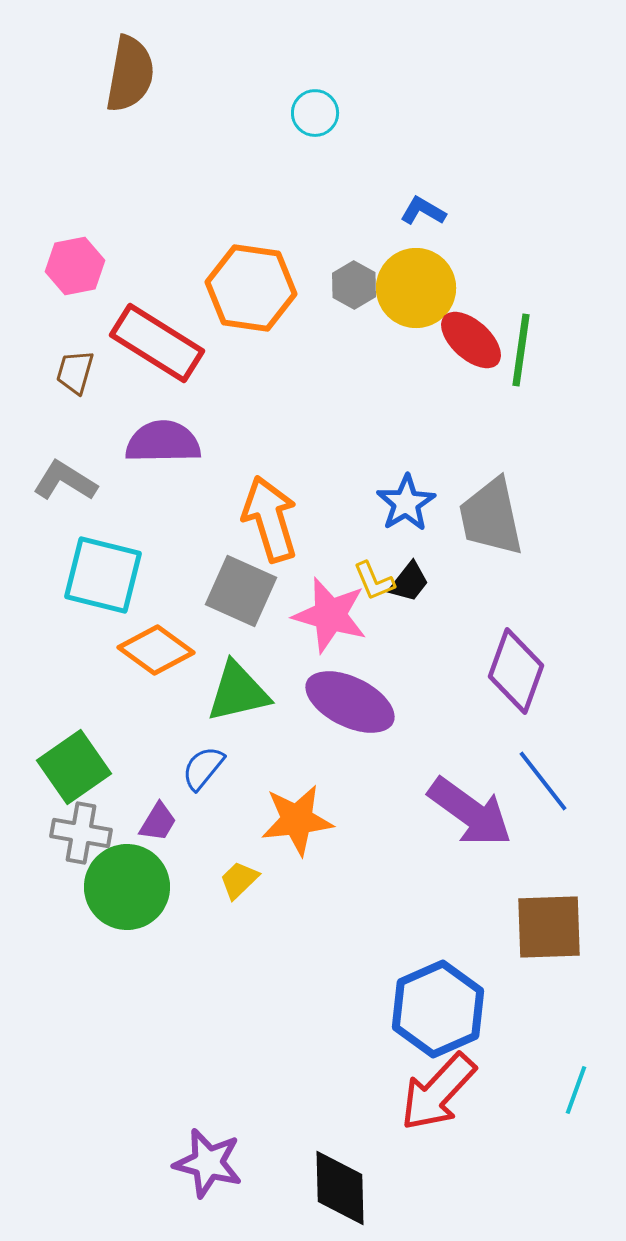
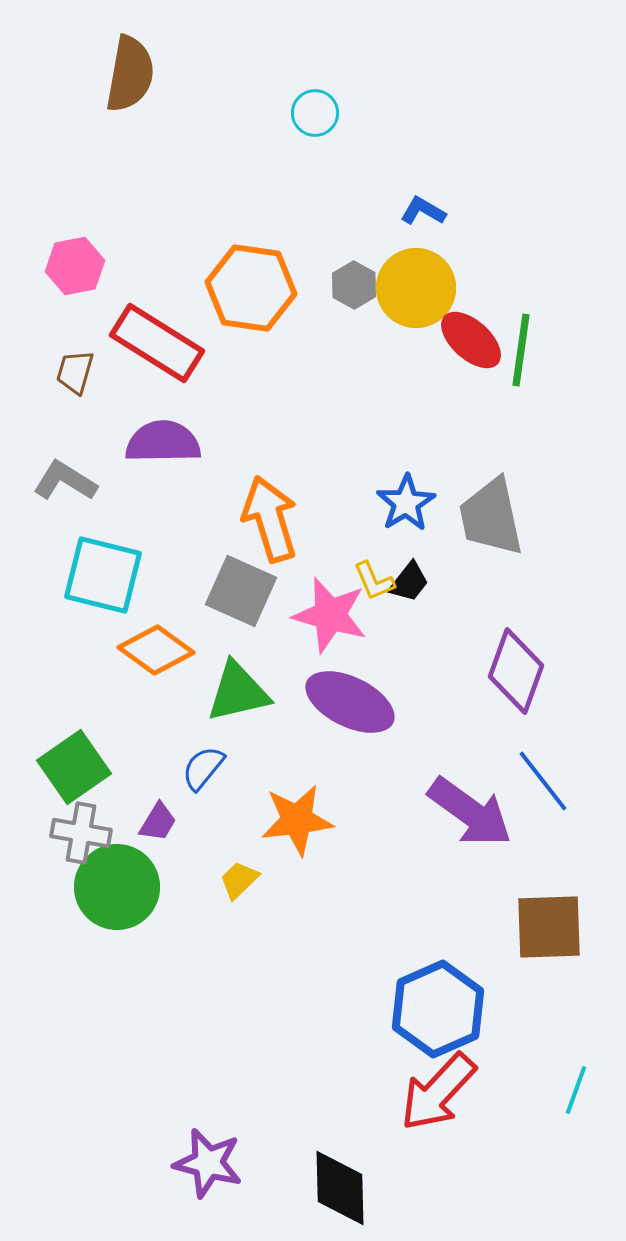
green circle: moved 10 px left
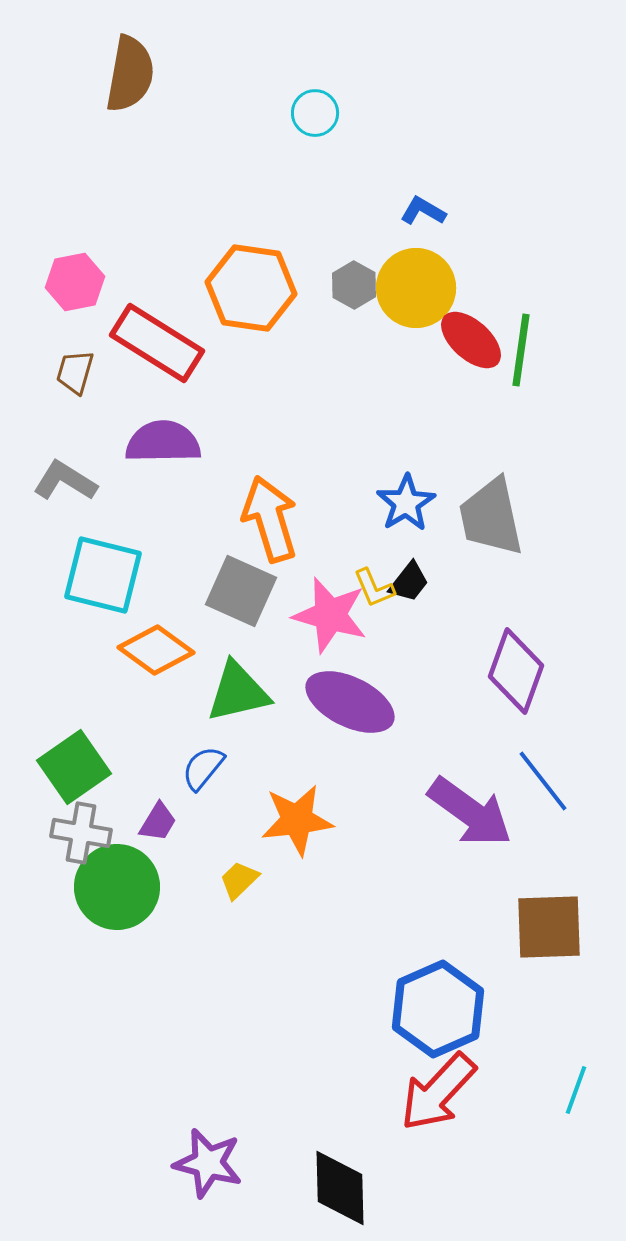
pink hexagon: moved 16 px down
yellow L-shape: moved 7 px down
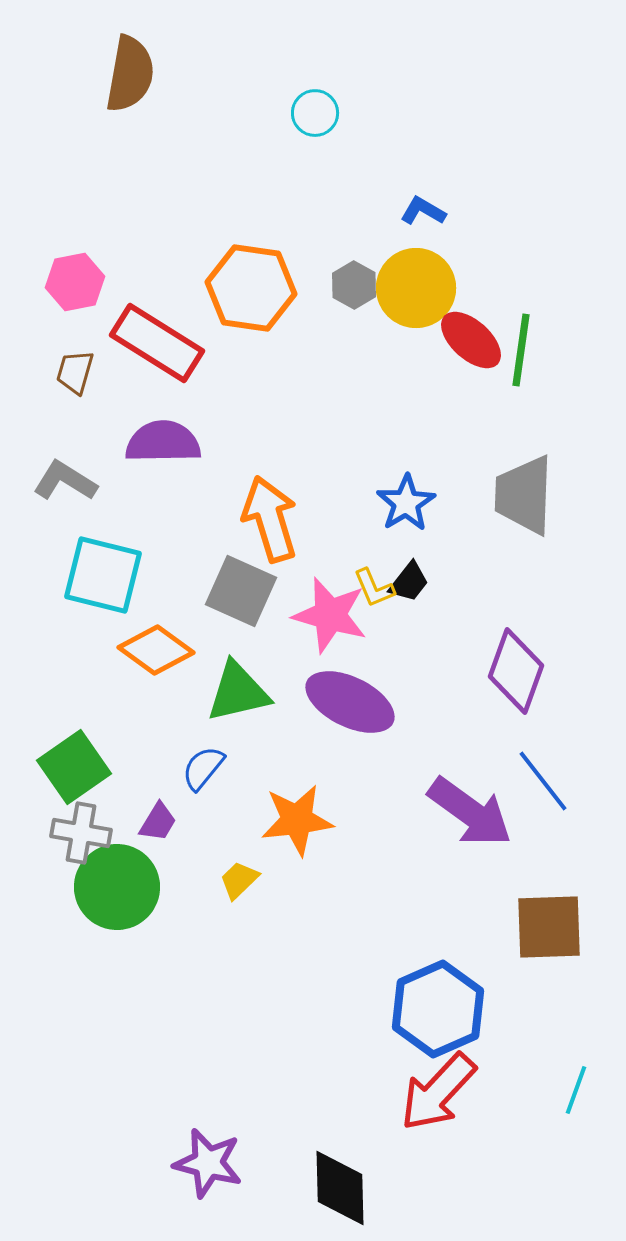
gray trapezoid: moved 33 px right, 22 px up; rotated 14 degrees clockwise
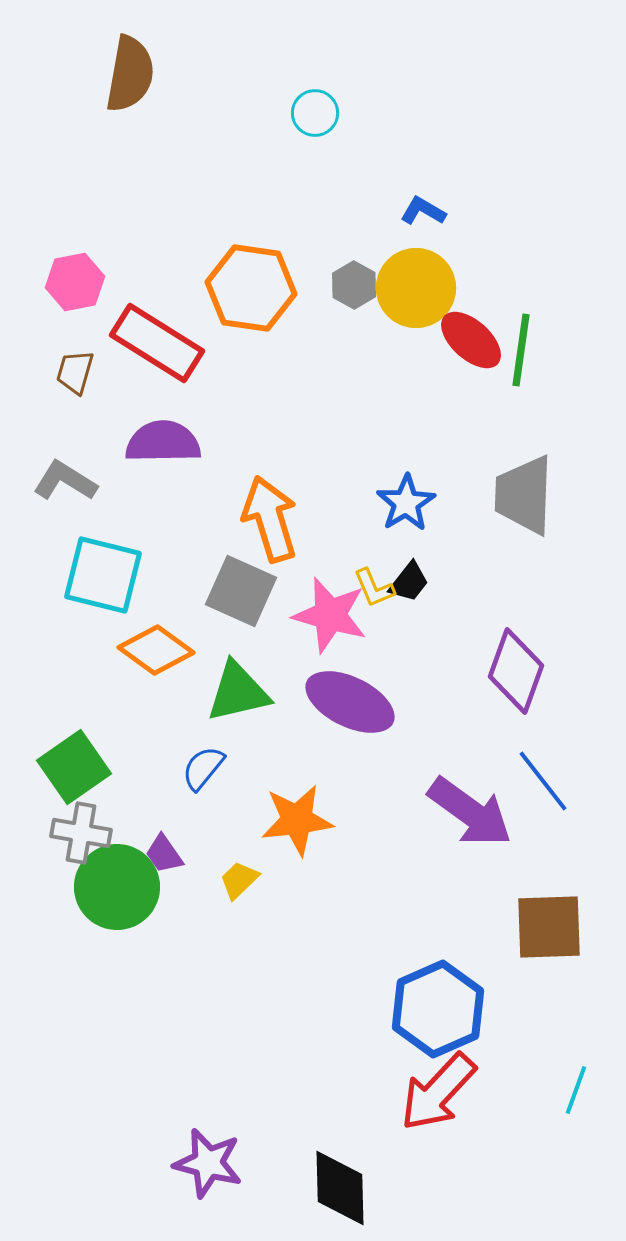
purple trapezoid: moved 6 px right, 32 px down; rotated 114 degrees clockwise
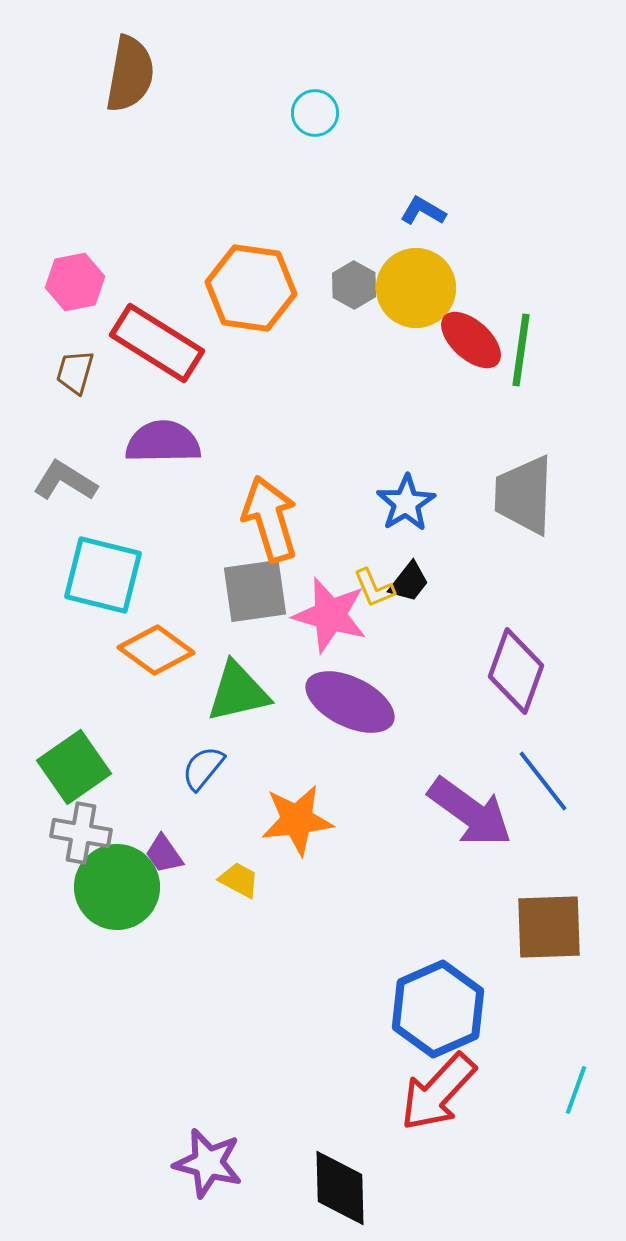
gray square: moved 14 px right; rotated 32 degrees counterclockwise
yellow trapezoid: rotated 72 degrees clockwise
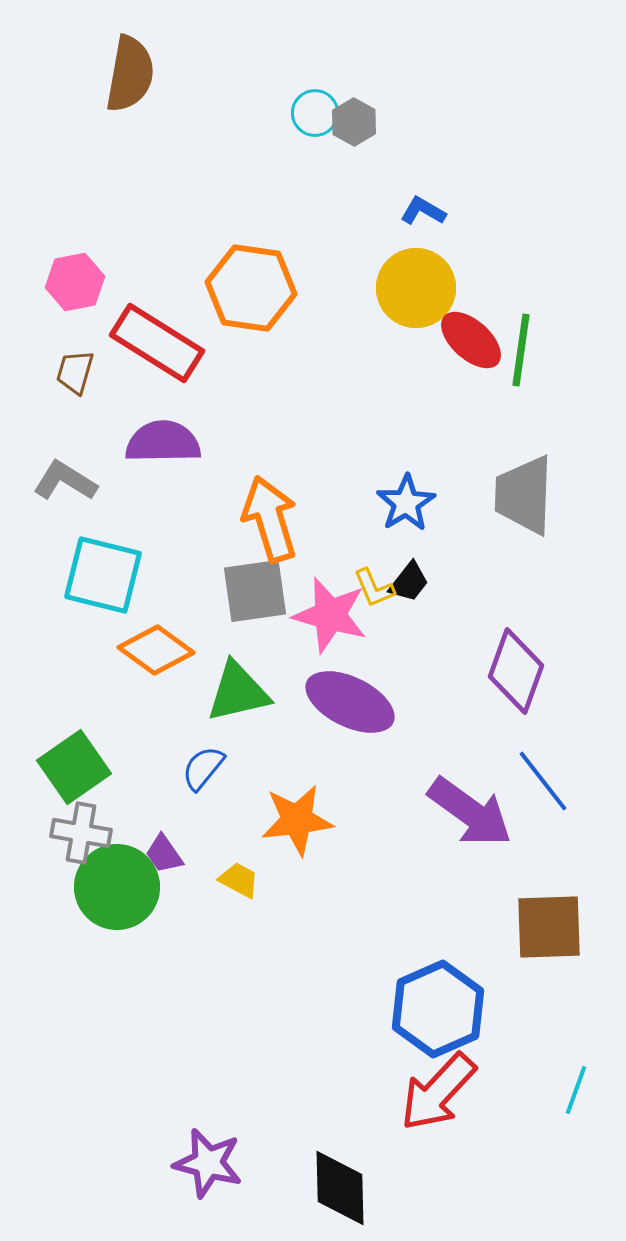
gray hexagon: moved 163 px up
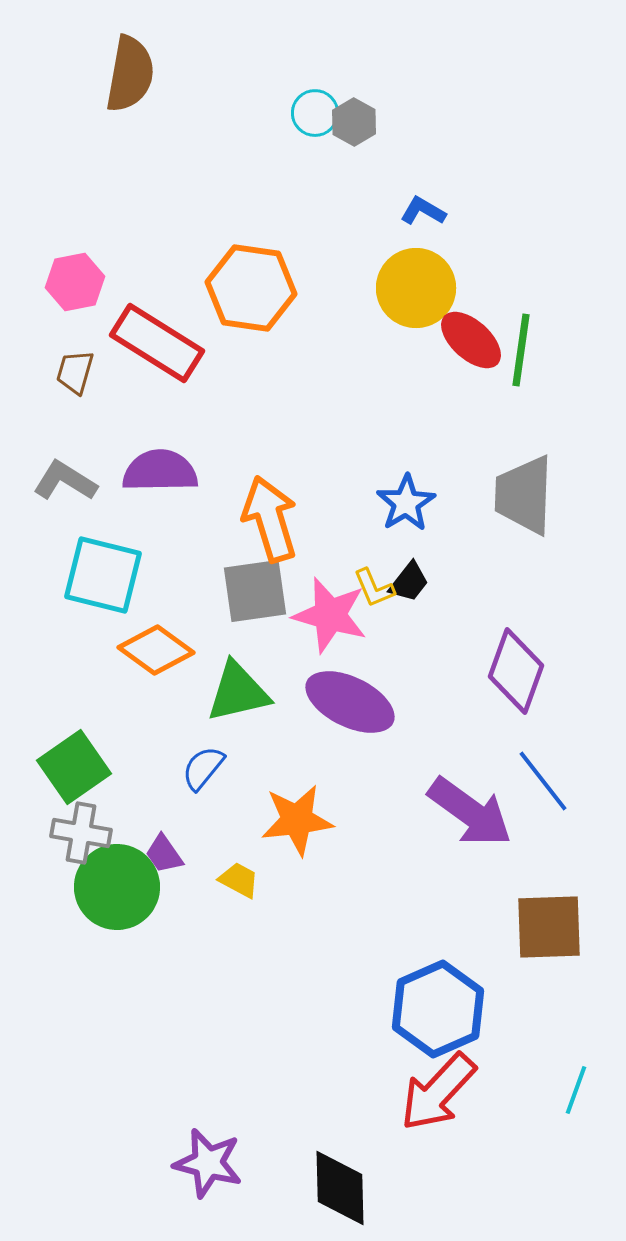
purple semicircle: moved 3 px left, 29 px down
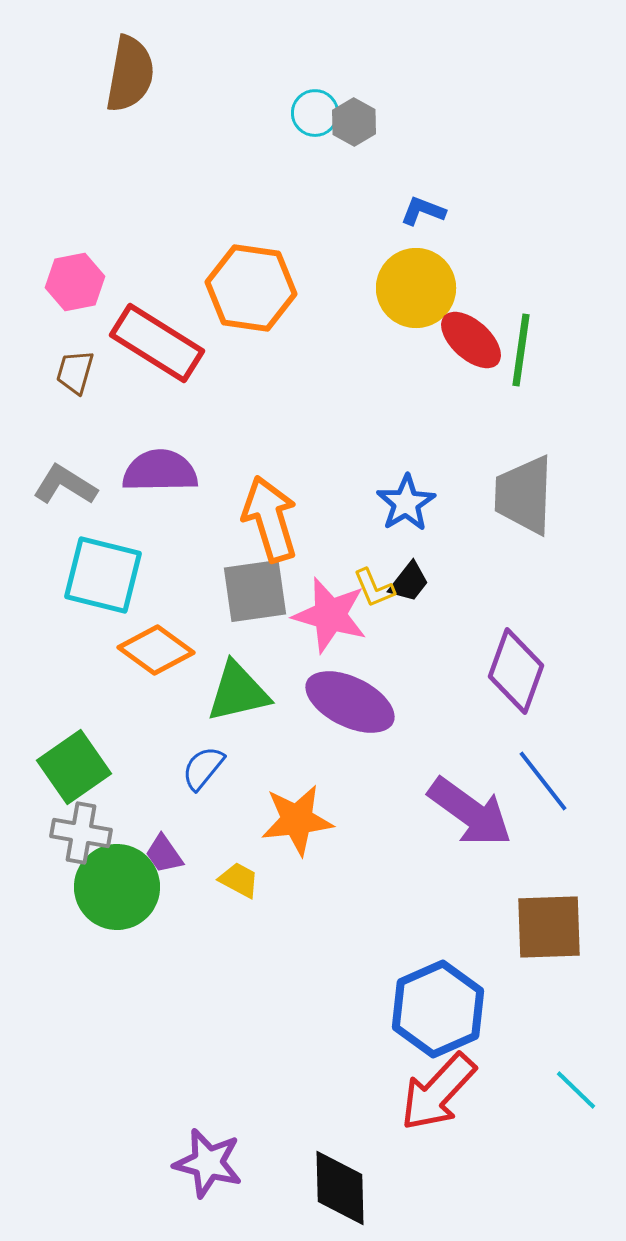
blue L-shape: rotated 9 degrees counterclockwise
gray L-shape: moved 4 px down
cyan line: rotated 66 degrees counterclockwise
